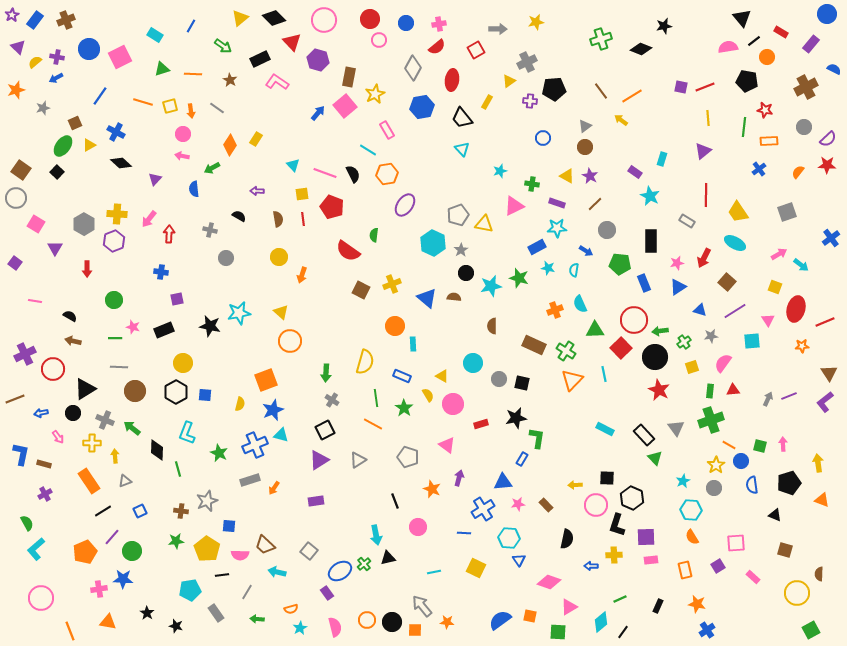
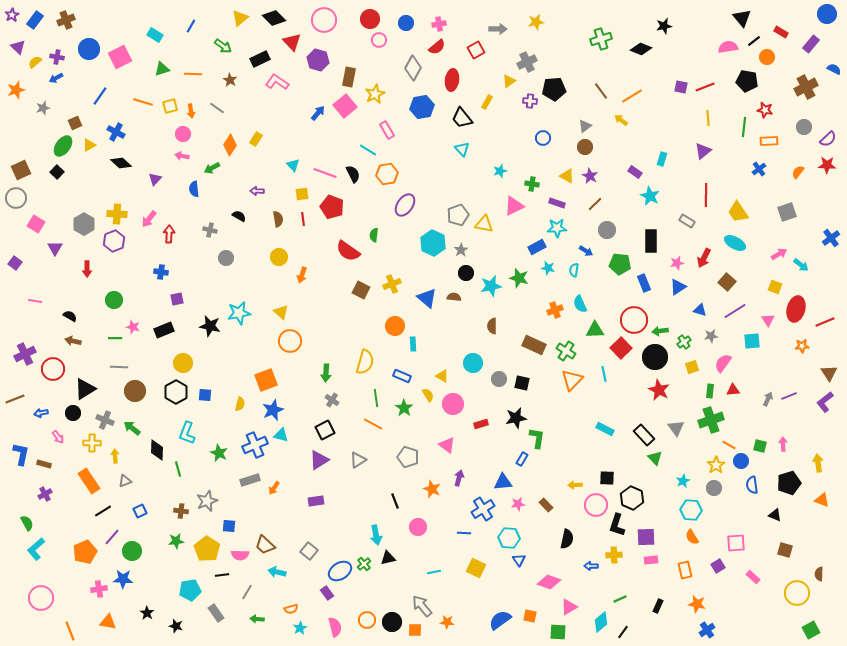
brown square at (21, 170): rotated 30 degrees clockwise
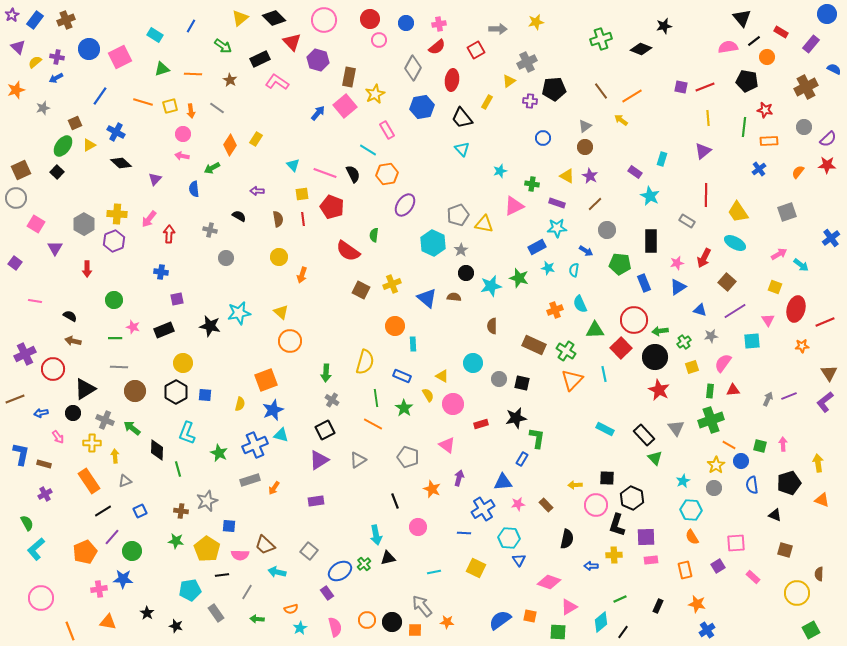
green star at (176, 541): rotated 14 degrees clockwise
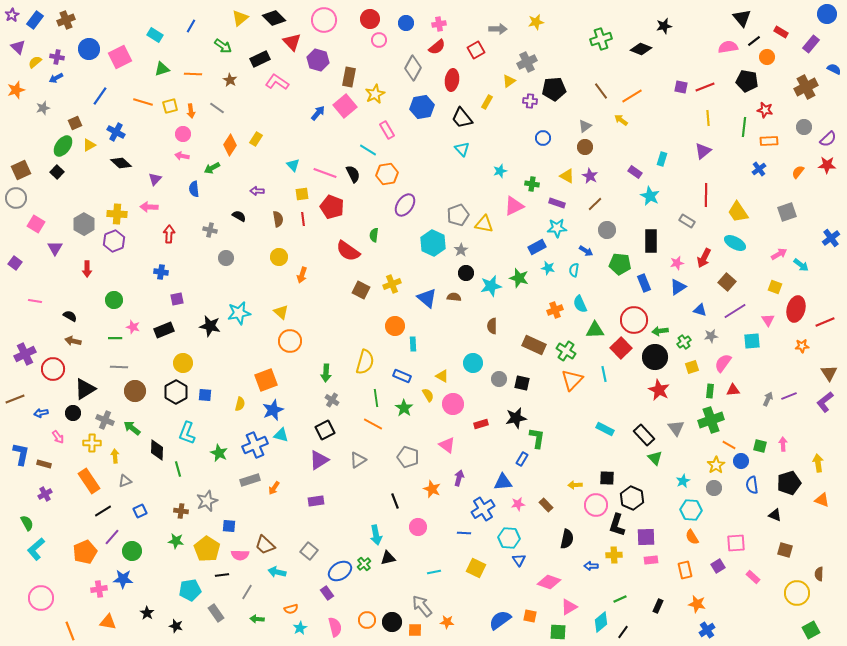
pink arrow at (149, 219): moved 12 px up; rotated 54 degrees clockwise
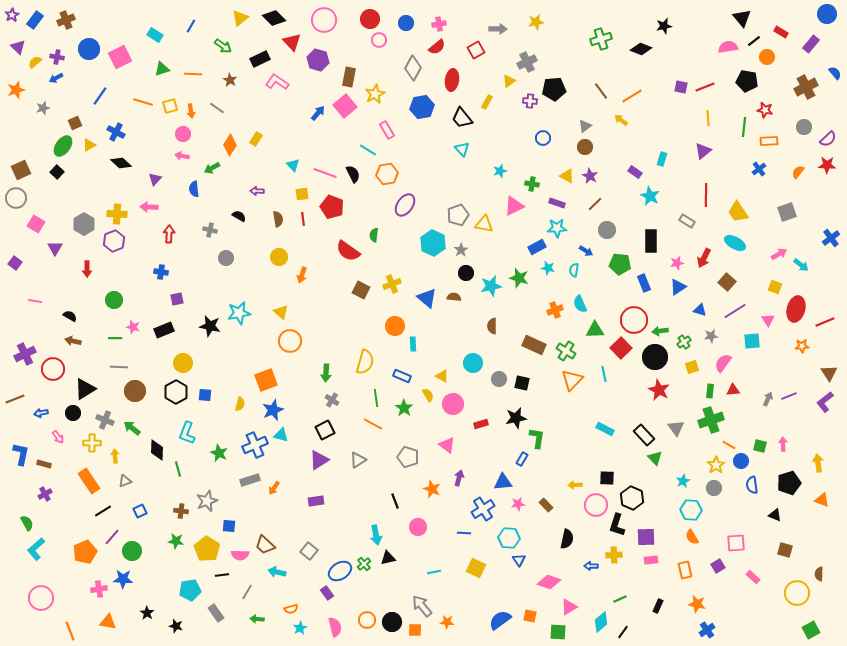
blue semicircle at (834, 69): moved 1 px right, 4 px down; rotated 24 degrees clockwise
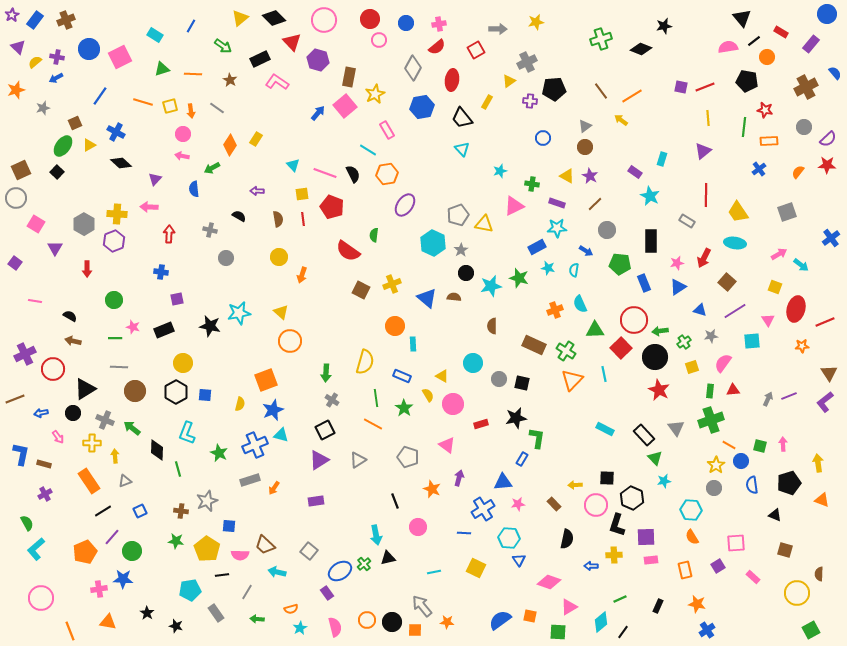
cyan ellipse at (735, 243): rotated 20 degrees counterclockwise
cyan star at (683, 481): moved 19 px left; rotated 16 degrees clockwise
brown rectangle at (546, 505): moved 8 px right, 1 px up
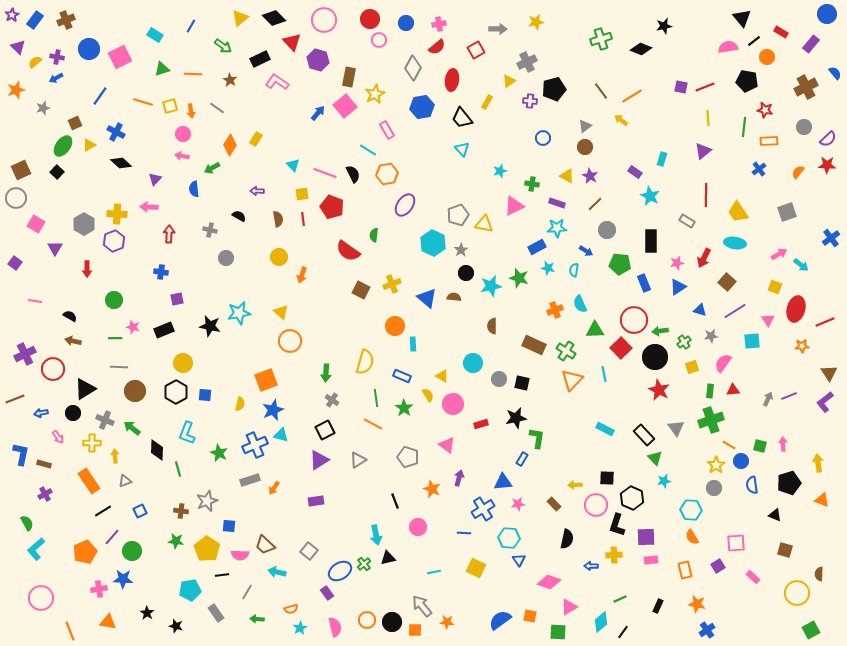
black pentagon at (554, 89): rotated 10 degrees counterclockwise
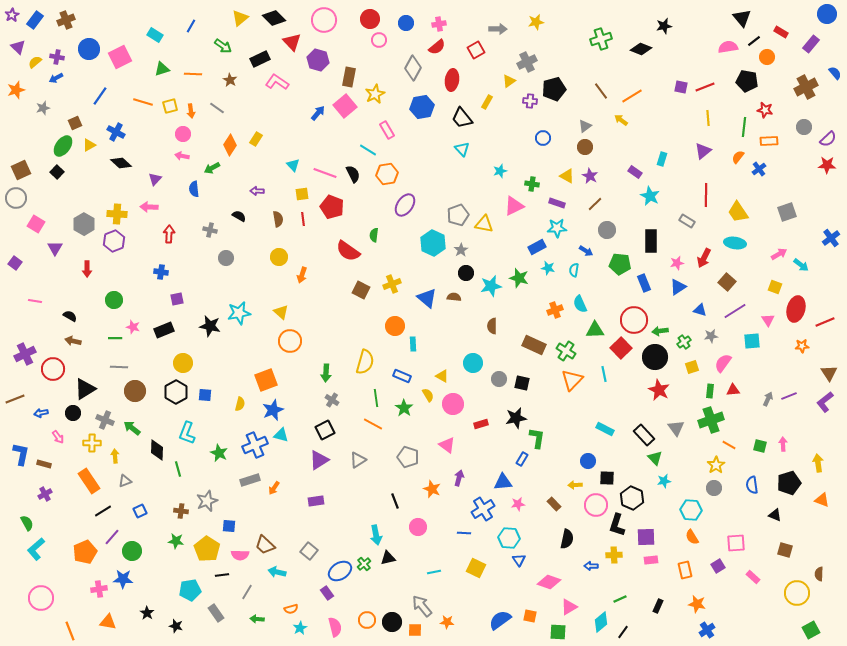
orange semicircle at (798, 172): moved 60 px left, 15 px up
blue circle at (741, 461): moved 153 px left
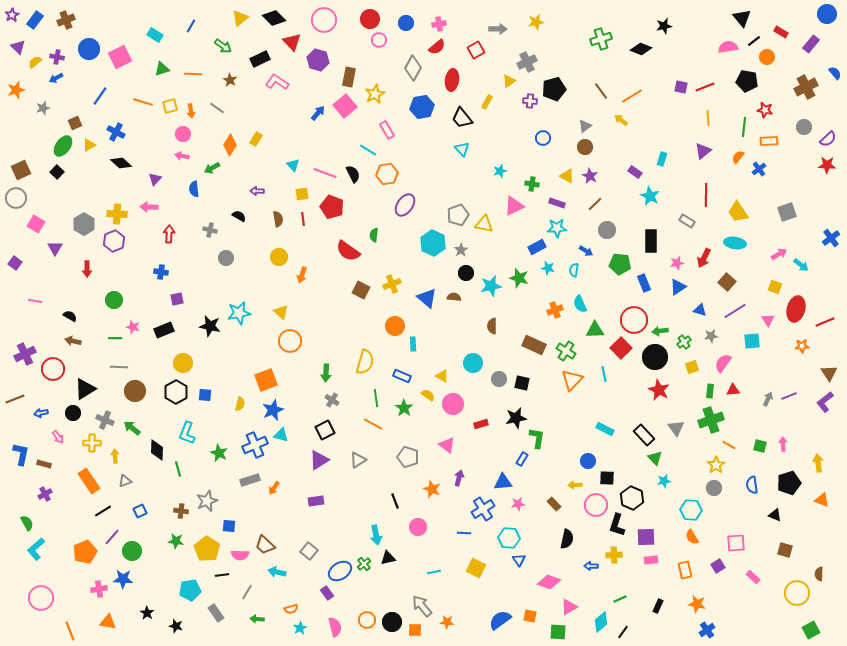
yellow semicircle at (428, 395): rotated 24 degrees counterclockwise
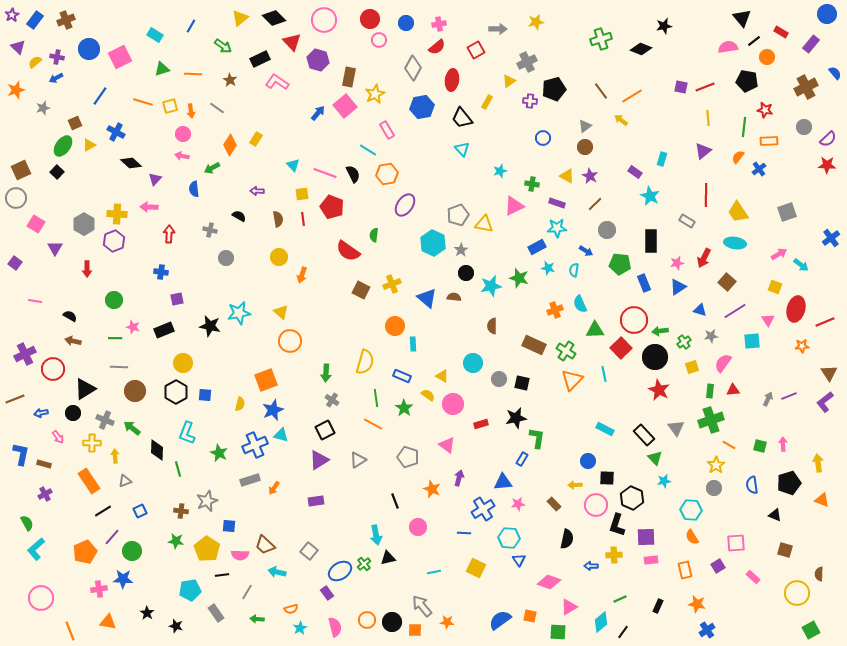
black diamond at (121, 163): moved 10 px right
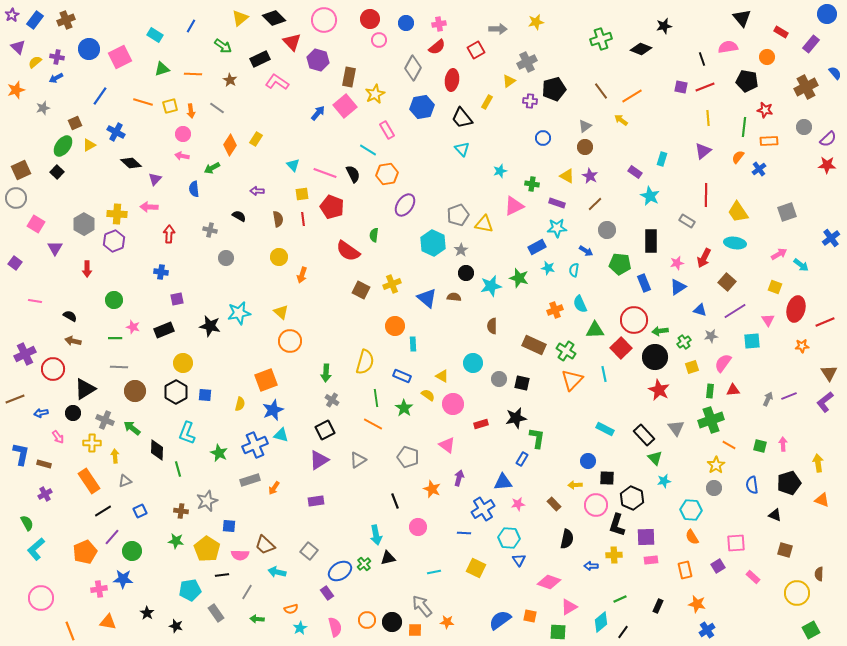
black line at (754, 41): moved 52 px left, 18 px down; rotated 72 degrees counterclockwise
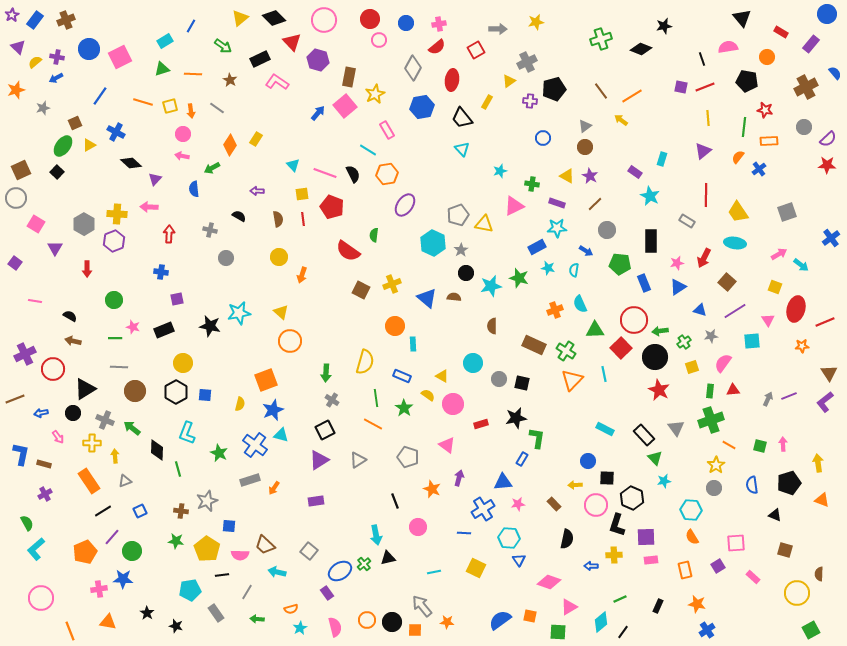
cyan rectangle at (155, 35): moved 10 px right, 6 px down; rotated 63 degrees counterclockwise
blue cross at (255, 445): rotated 30 degrees counterclockwise
